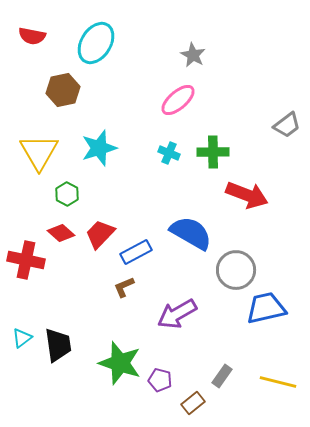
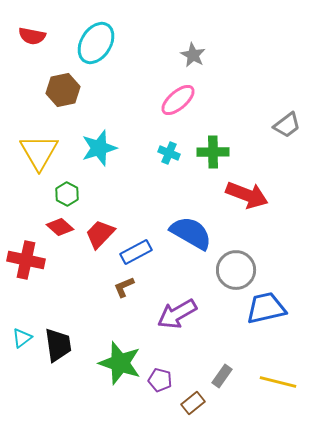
red diamond: moved 1 px left, 6 px up
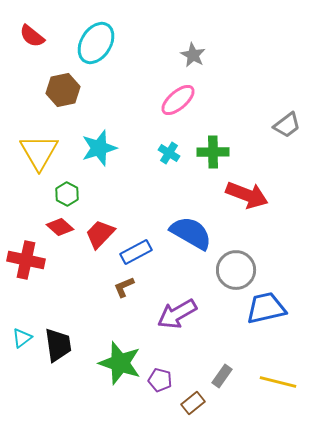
red semicircle: rotated 28 degrees clockwise
cyan cross: rotated 10 degrees clockwise
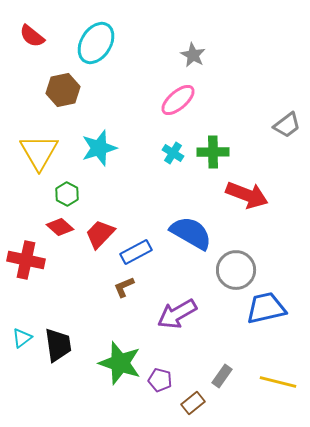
cyan cross: moved 4 px right
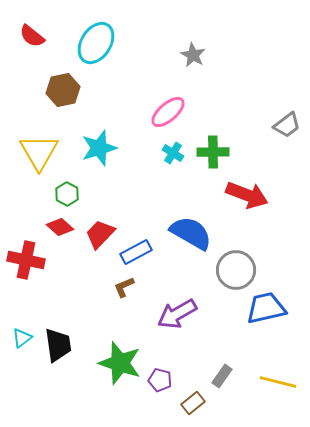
pink ellipse: moved 10 px left, 12 px down
